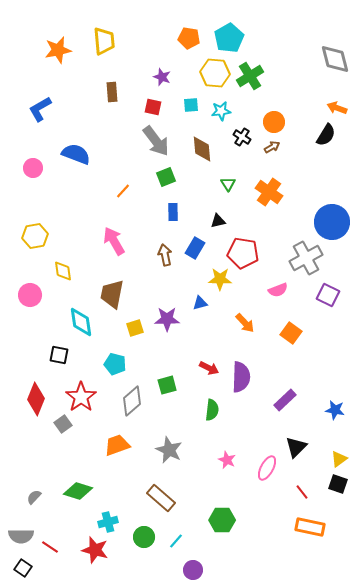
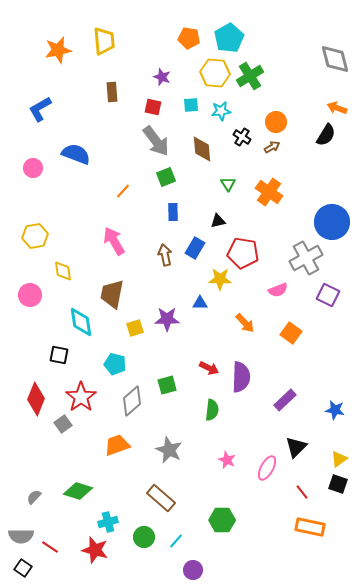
orange circle at (274, 122): moved 2 px right
blue triangle at (200, 303): rotated 14 degrees clockwise
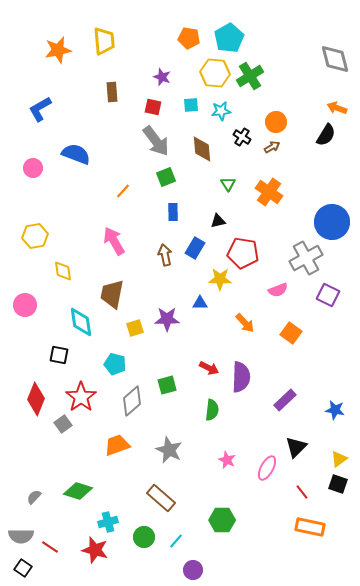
pink circle at (30, 295): moved 5 px left, 10 px down
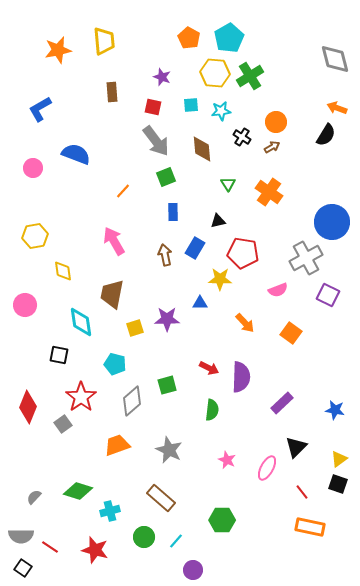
orange pentagon at (189, 38): rotated 20 degrees clockwise
red diamond at (36, 399): moved 8 px left, 8 px down
purple rectangle at (285, 400): moved 3 px left, 3 px down
cyan cross at (108, 522): moved 2 px right, 11 px up
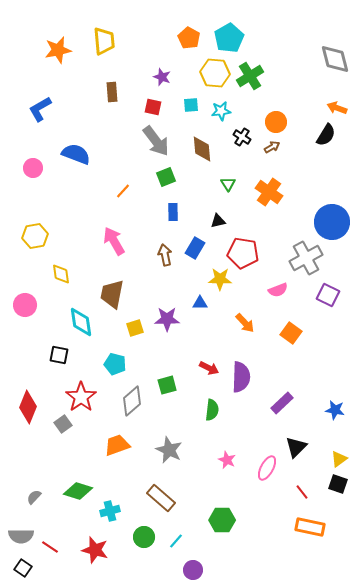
yellow diamond at (63, 271): moved 2 px left, 3 px down
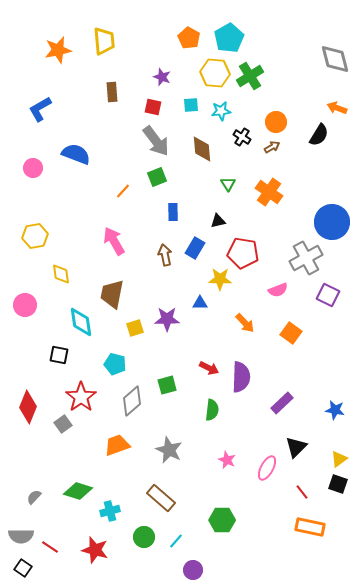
black semicircle at (326, 135): moved 7 px left
green square at (166, 177): moved 9 px left
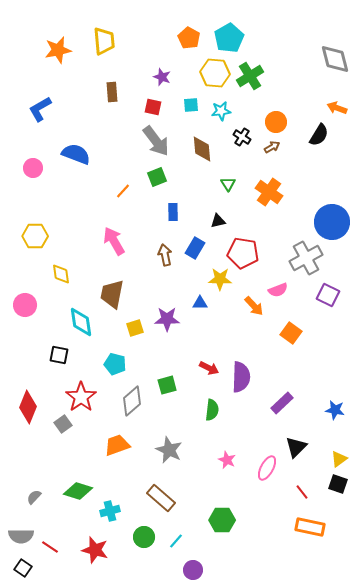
yellow hexagon at (35, 236): rotated 10 degrees clockwise
orange arrow at (245, 323): moved 9 px right, 17 px up
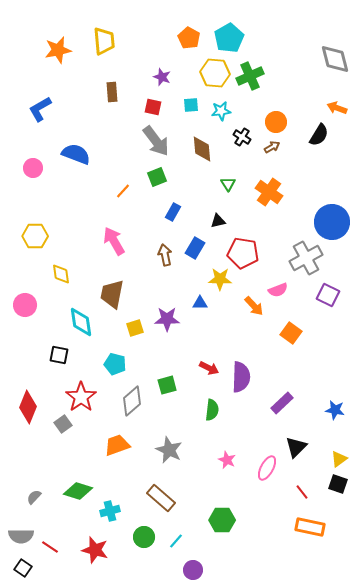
green cross at (250, 76): rotated 8 degrees clockwise
blue rectangle at (173, 212): rotated 30 degrees clockwise
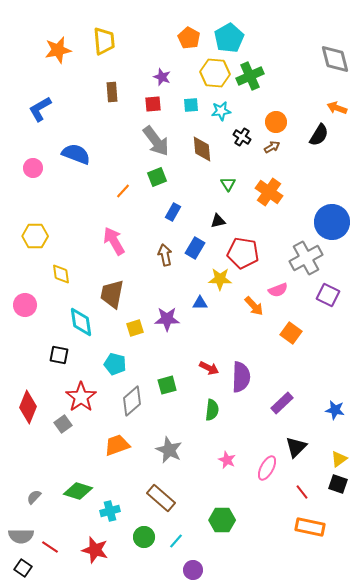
red square at (153, 107): moved 3 px up; rotated 18 degrees counterclockwise
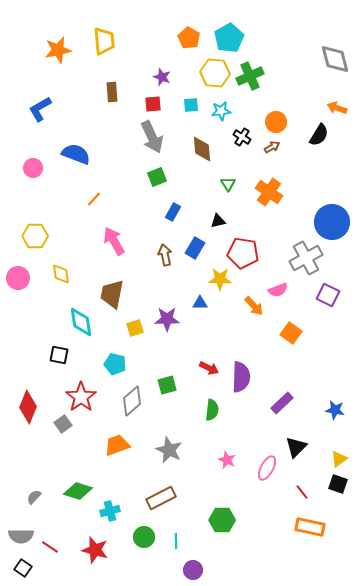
gray arrow at (156, 141): moved 4 px left, 4 px up; rotated 12 degrees clockwise
orange line at (123, 191): moved 29 px left, 8 px down
pink circle at (25, 305): moved 7 px left, 27 px up
brown rectangle at (161, 498): rotated 68 degrees counterclockwise
cyan line at (176, 541): rotated 42 degrees counterclockwise
